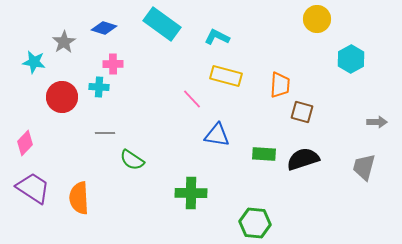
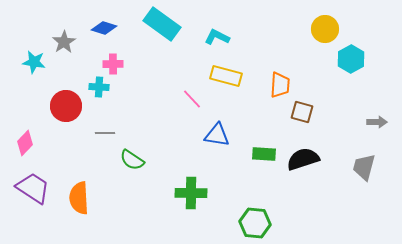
yellow circle: moved 8 px right, 10 px down
red circle: moved 4 px right, 9 px down
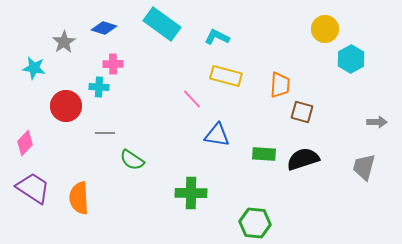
cyan star: moved 6 px down
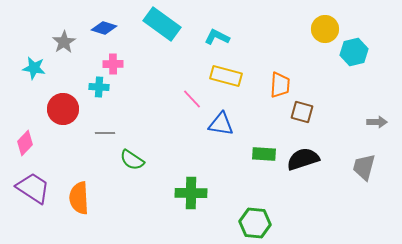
cyan hexagon: moved 3 px right, 7 px up; rotated 16 degrees clockwise
red circle: moved 3 px left, 3 px down
blue triangle: moved 4 px right, 11 px up
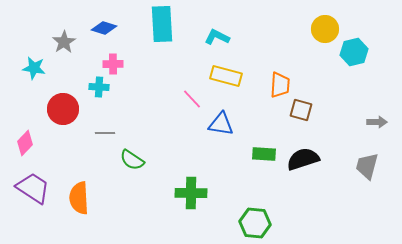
cyan rectangle: rotated 51 degrees clockwise
brown square: moved 1 px left, 2 px up
gray trapezoid: moved 3 px right, 1 px up
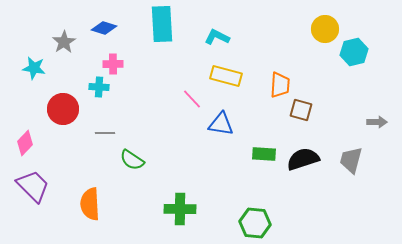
gray trapezoid: moved 16 px left, 6 px up
purple trapezoid: moved 2 px up; rotated 12 degrees clockwise
green cross: moved 11 px left, 16 px down
orange semicircle: moved 11 px right, 6 px down
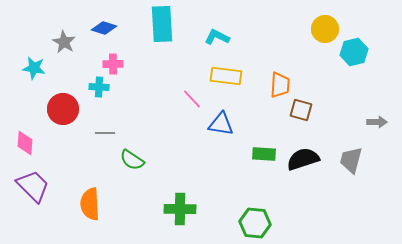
gray star: rotated 10 degrees counterclockwise
yellow rectangle: rotated 8 degrees counterclockwise
pink diamond: rotated 40 degrees counterclockwise
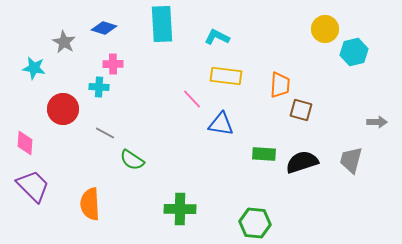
gray line: rotated 30 degrees clockwise
black semicircle: moved 1 px left, 3 px down
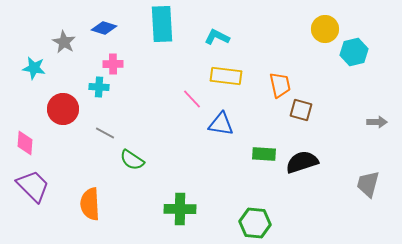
orange trapezoid: rotated 16 degrees counterclockwise
gray trapezoid: moved 17 px right, 24 px down
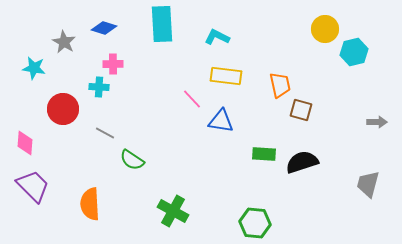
blue triangle: moved 3 px up
green cross: moved 7 px left, 2 px down; rotated 28 degrees clockwise
